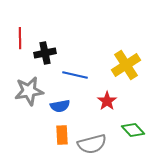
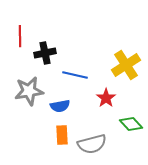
red line: moved 2 px up
red star: moved 1 px left, 3 px up
green diamond: moved 2 px left, 6 px up
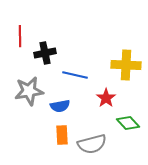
yellow cross: rotated 36 degrees clockwise
green diamond: moved 3 px left, 1 px up
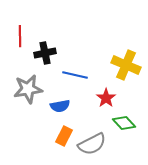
yellow cross: rotated 20 degrees clockwise
gray star: moved 1 px left, 2 px up
green diamond: moved 4 px left
orange rectangle: moved 2 px right, 1 px down; rotated 30 degrees clockwise
gray semicircle: rotated 12 degrees counterclockwise
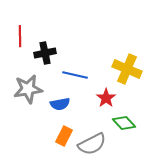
yellow cross: moved 1 px right, 4 px down
blue semicircle: moved 2 px up
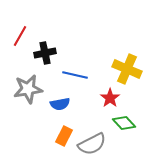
red line: rotated 30 degrees clockwise
red star: moved 4 px right
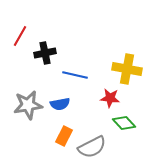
yellow cross: rotated 12 degrees counterclockwise
gray star: moved 16 px down
red star: rotated 30 degrees counterclockwise
gray semicircle: moved 3 px down
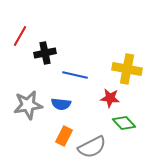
blue semicircle: moved 1 px right; rotated 18 degrees clockwise
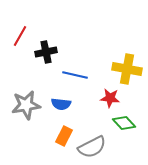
black cross: moved 1 px right, 1 px up
gray star: moved 2 px left
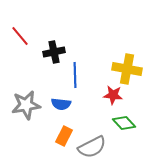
red line: rotated 70 degrees counterclockwise
black cross: moved 8 px right
blue line: rotated 75 degrees clockwise
red star: moved 3 px right, 3 px up
